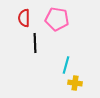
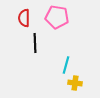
pink pentagon: moved 2 px up
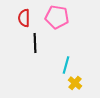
yellow cross: rotated 32 degrees clockwise
